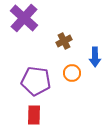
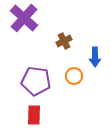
orange circle: moved 2 px right, 3 px down
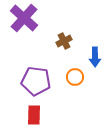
orange circle: moved 1 px right, 1 px down
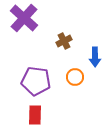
red rectangle: moved 1 px right
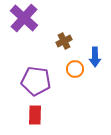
orange circle: moved 8 px up
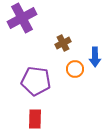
purple cross: moved 2 px left; rotated 20 degrees clockwise
brown cross: moved 1 px left, 2 px down
red rectangle: moved 4 px down
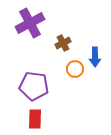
purple cross: moved 8 px right, 5 px down
purple pentagon: moved 2 px left, 5 px down
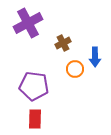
purple cross: moved 2 px left
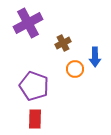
purple pentagon: rotated 12 degrees clockwise
